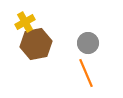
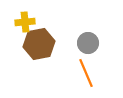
yellow cross: rotated 24 degrees clockwise
brown hexagon: moved 3 px right
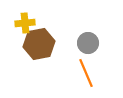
yellow cross: moved 1 px down
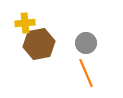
gray circle: moved 2 px left
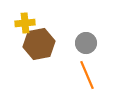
orange line: moved 1 px right, 2 px down
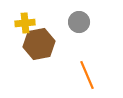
gray circle: moved 7 px left, 21 px up
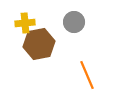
gray circle: moved 5 px left
